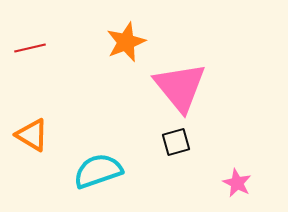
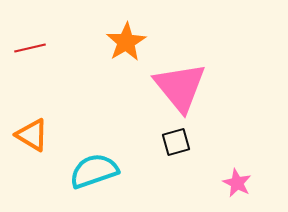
orange star: rotated 9 degrees counterclockwise
cyan semicircle: moved 4 px left
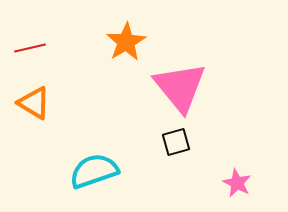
orange triangle: moved 2 px right, 32 px up
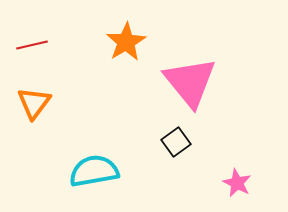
red line: moved 2 px right, 3 px up
pink triangle: moved 10 px right, 5 px up
orange triangle: rotated 36 degrees clockwise
black square: rotated 20 degrees counterclockwise
cyan semicircle: rotated 9 degrees clockwise
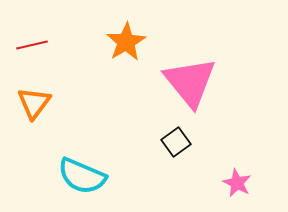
cyan semicircle: moved 12 px left, 5 px down; rotated 147 degrees counterclockwise
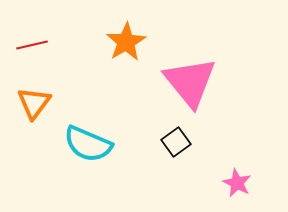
cyan semicircle: moved 6 px right, 32 px up
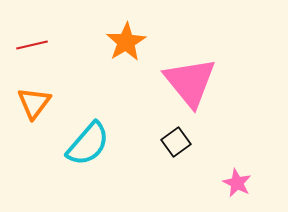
cyan semicircle: rotated 72 degrees counterclockwise
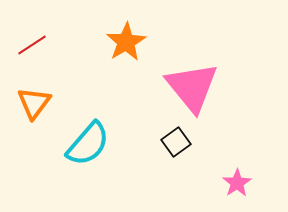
red line: rotated 20 degrees counterclockwise
pink triangle: moved 2 px right, 5 px down
pink star: rotated 12 degrees clockwise
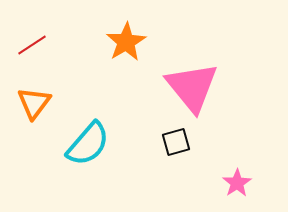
black square: rotated 20 degrees clockwise
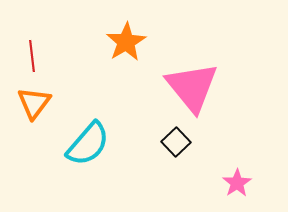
red line: moved 11 px down; rotated 64 degrees counterclockwise
black square: rotated 28 degrees counterclockwise
